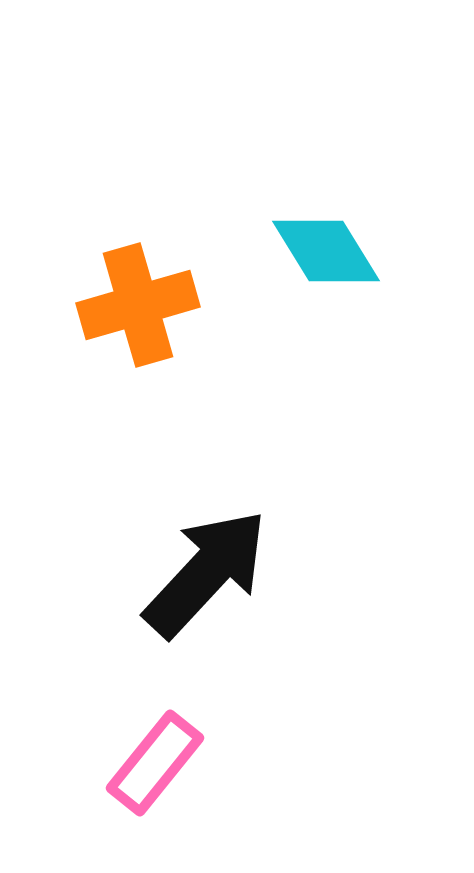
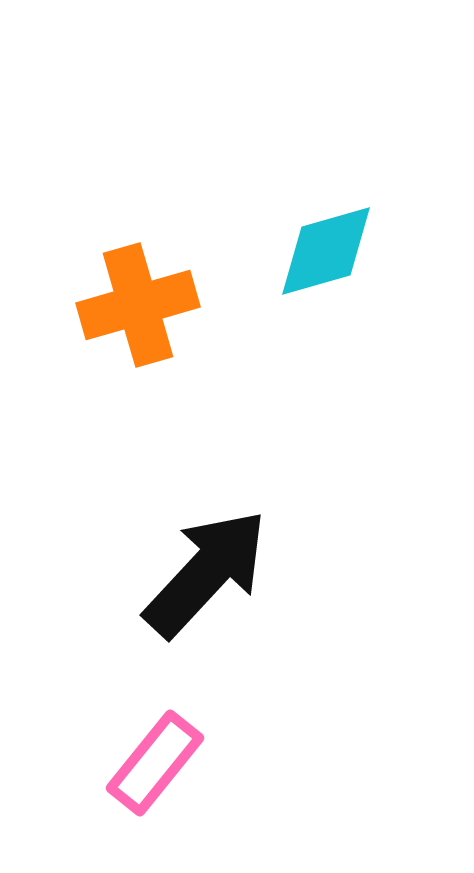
cyan diamond: rotated 74 degrees counterclockwise
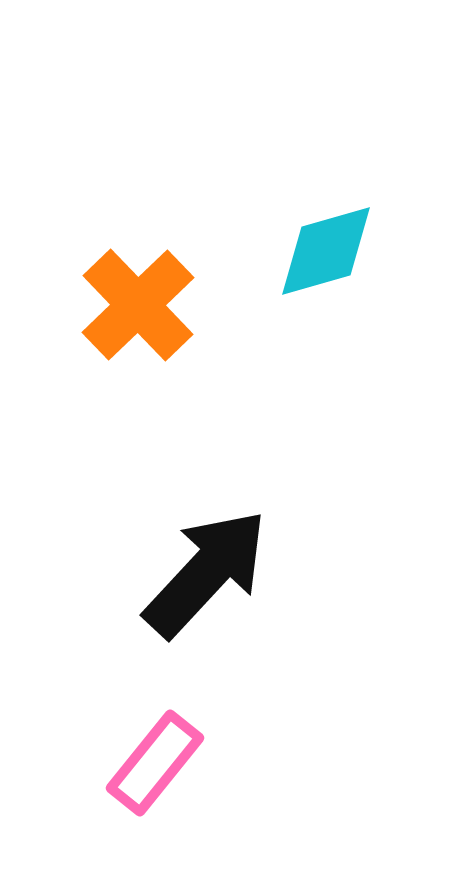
orange cross: rotated 28 degrees counterclockwise
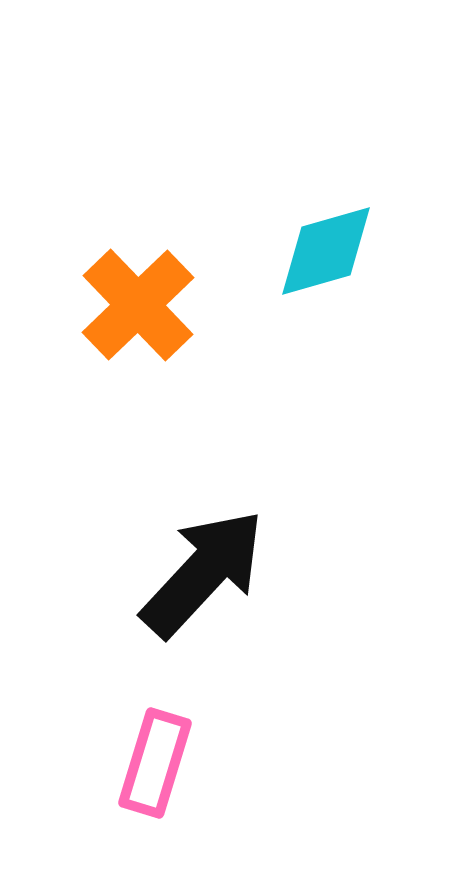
black arrow: moved 3 px left
pink rectangle: rotated 22 degrees counterclockwise
